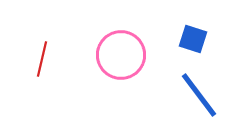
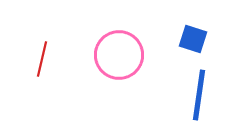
pink circle: moved 2 px left
blue line: rotated 45 degrees clockwise
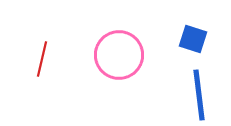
blue line: rotated 15 degrees counterclockwise
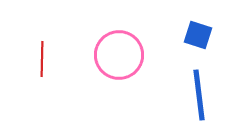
blue square: moved 5 px right, 4 px up
red line: rotated 12 degrees counterclockwise
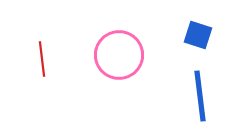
red line: rotated 8 degrees counterclockwise
blue line: moved 1 px right, 1 px down
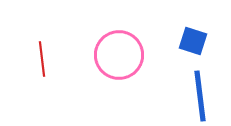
blue square: moved 5 px left, 6 px down
